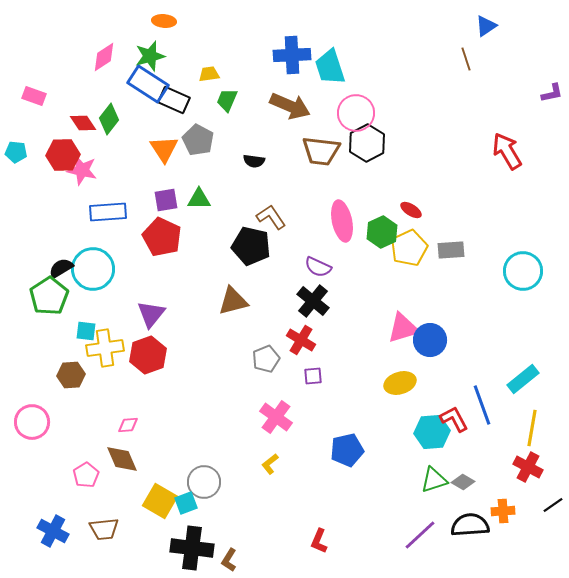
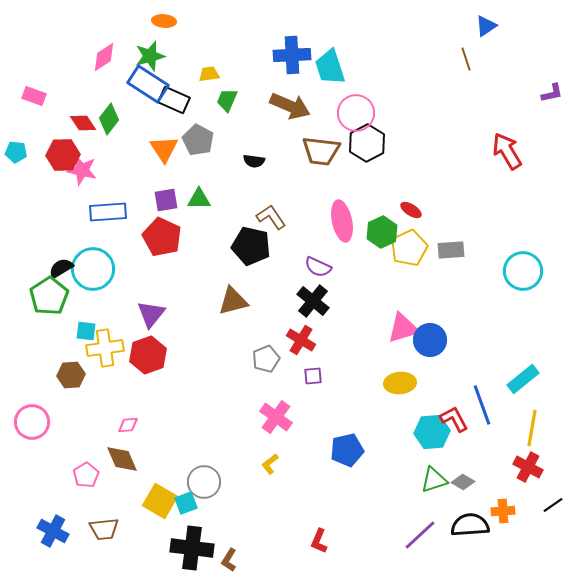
yellow ellipse at (400, 383): rotated 12 degrees clockwise
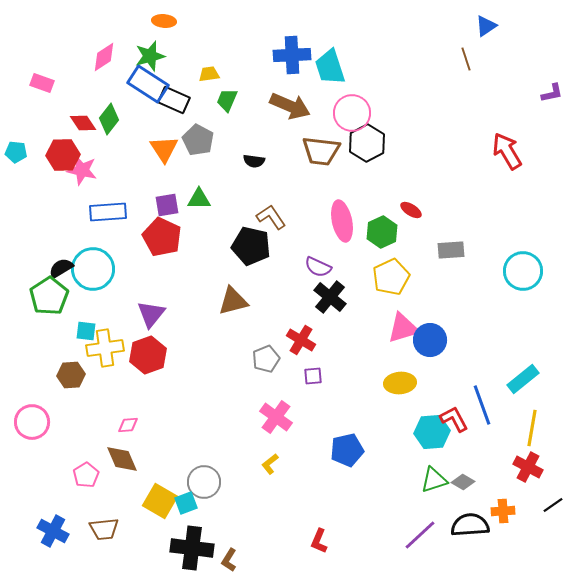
pink rectangle at (34, 96): moved 8 px right, 13 px up
pink circle at (356, 113): moved 4 px left
purple square at (166, 200): moved 1 px right, 5 px down
yellow pentagon at (409, 248): moved 18 px left, 29 px down
black cross at (313, 301): moved 17 px right, 4 px up
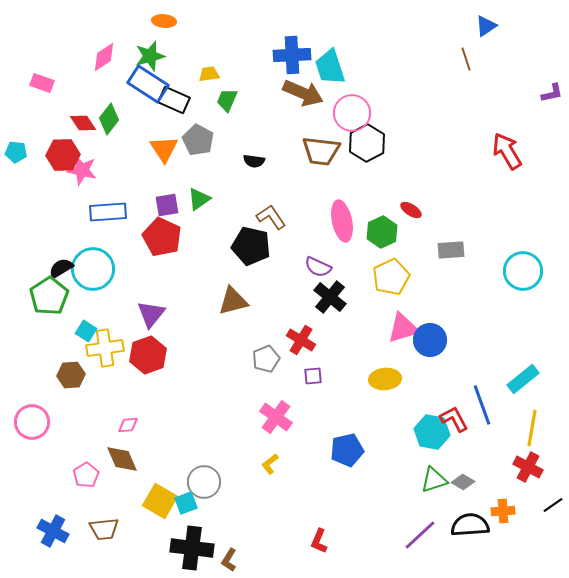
brown arrow at (290, 106): moved 13 px right, 13 px up
green triangle at (199, 199): rotated 35 degrees counterclockwise
cyan square at (86, 331): rotated 25 degrees clockwise
yellow ellipse at (400, 383): moved 15 px left, 4 px up
cyan hexagon at (432, 432): rotated 16 degrees clockwise
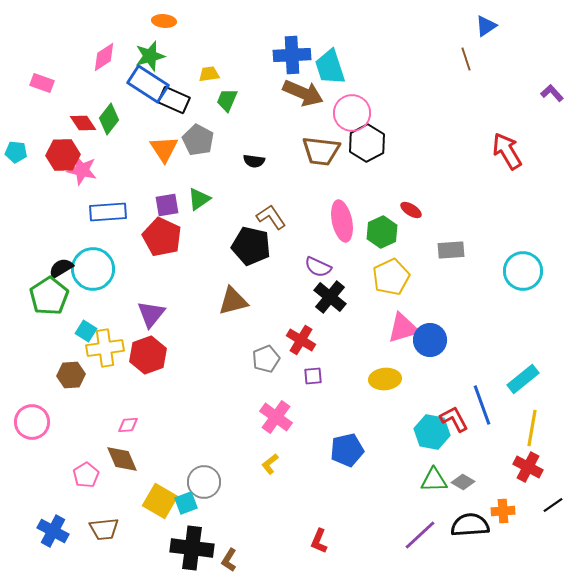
purple L-shape at (552, 93): rotated 120 degrees counterclockwise
green triangle at (434, 480): rotated 16 degrees clockwise
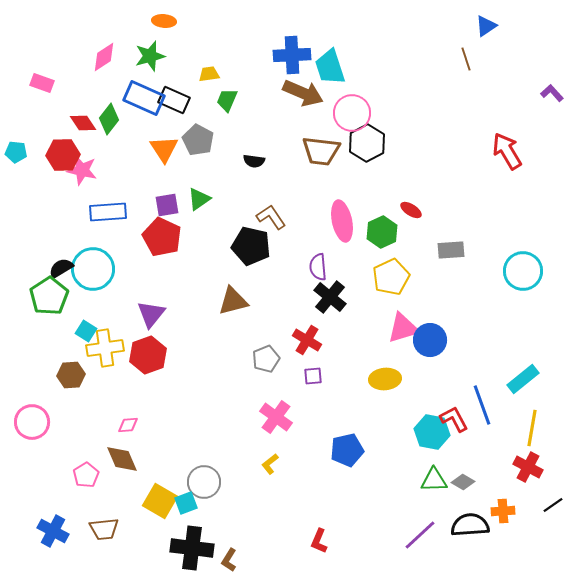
blue rectangle at (148, 84): moved 4 px left, 14 px down; rotated 9 degrees counterclockwise
purple semicircle at (318, 267): rotated 60 degrees clockwise
red cross at (301, 340): moved 6 px right
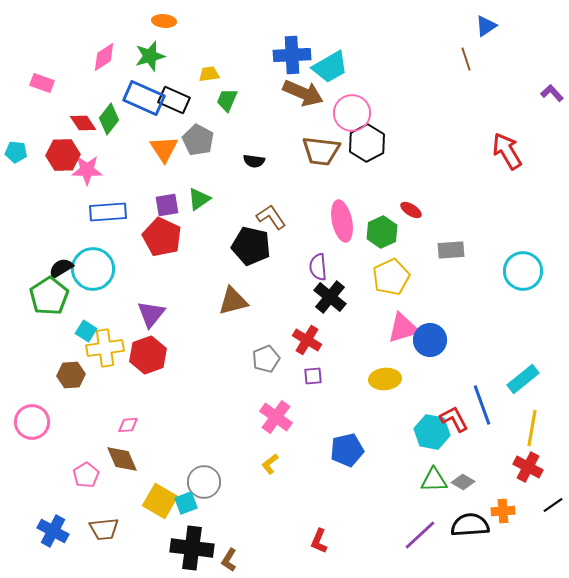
cyan trapezoid at (330, 67): rotated 102 degrees counterclockwise
pink star at (82, 170): moved 5 px right; rotated 12 degrees counterclockwise
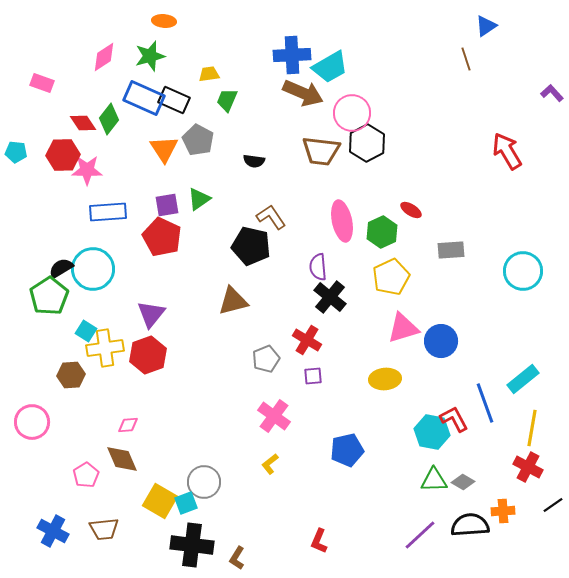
blue circle at (430, 340): moved 11 px right, 1 px down
blue line at (482, 405): moved 3 px right, 2 px up
pink cross at (276, 417): moved 2 px left, 1 px up
black cross at (192, 548): moved 3 px up
brown L-shape at (229, 560): moved 8 px right, 2 px up
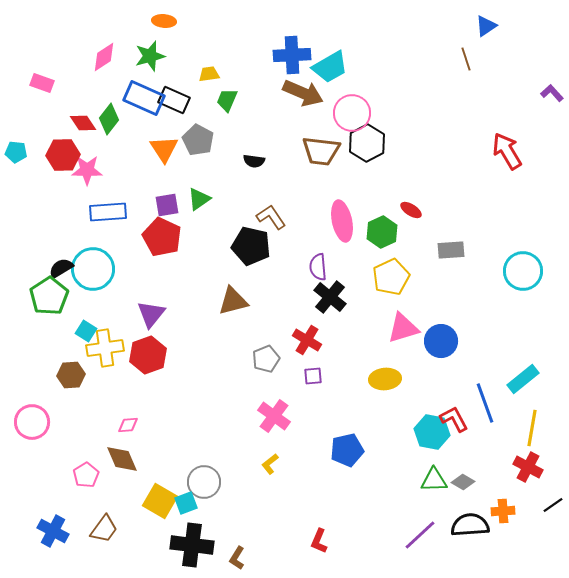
brown trapezoid at (104, 529): rotated 48 degrees counterclockwise
